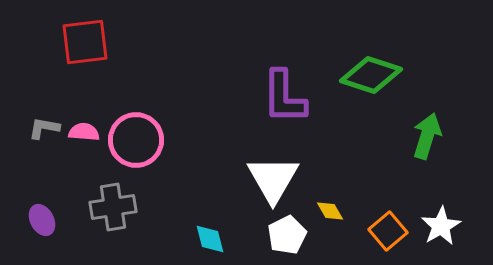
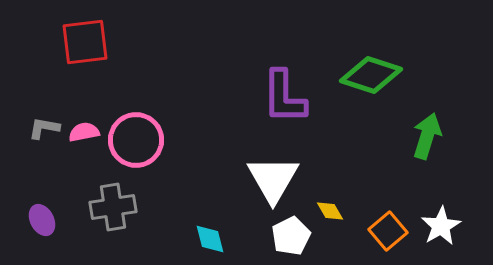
pink semicircle: rotated 16 degrees counterclockwise
white pentagon: moved 4 px right, 1 px down
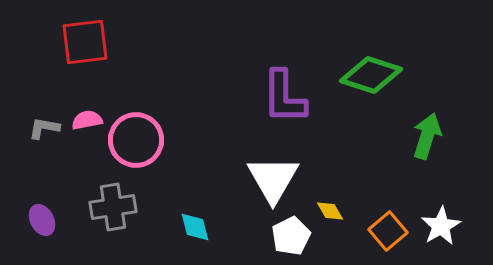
pink semicircle: moved 3 px right, 12 px up
cyan diamond: moved 15 px left, 12 px up
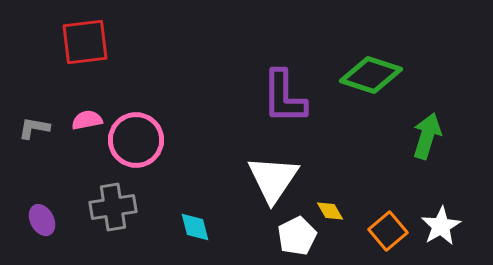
gray L-shape: moved 10 px left
white triangle: rotated 4 degrees clockwise
white pentagon: moved 6 px right
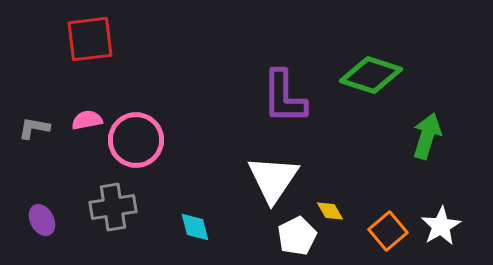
red square: moved 5 px right, 3 px up
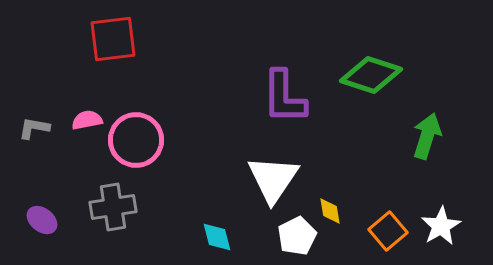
red square: moved 23 px right
yellow diamond: rotated 20 degrees clockwise
purple ellipse: rotated 24 degrees counterclockwise
cyan diamond: moved 22 px right, 10 px down
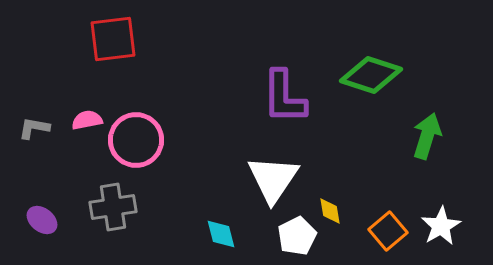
cyan diamond: moved 4 px right, 3 px up
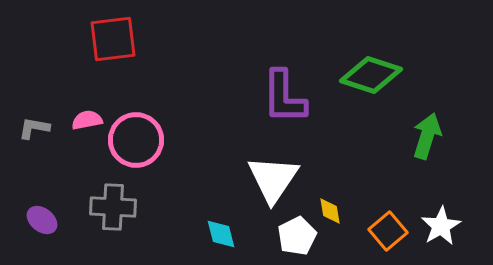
gray cross: rotated 12 degrees clockwise
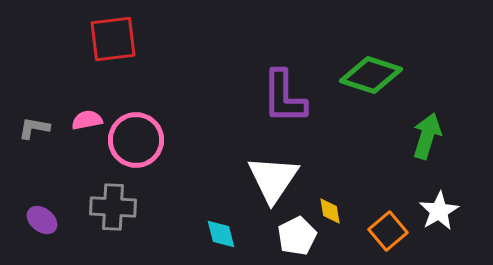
white star: moved 2 px left, 15 px up
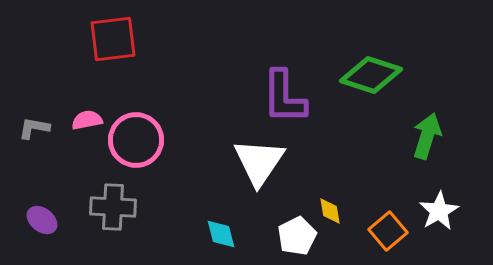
white triangle: moved 14 px left, 17 px up
